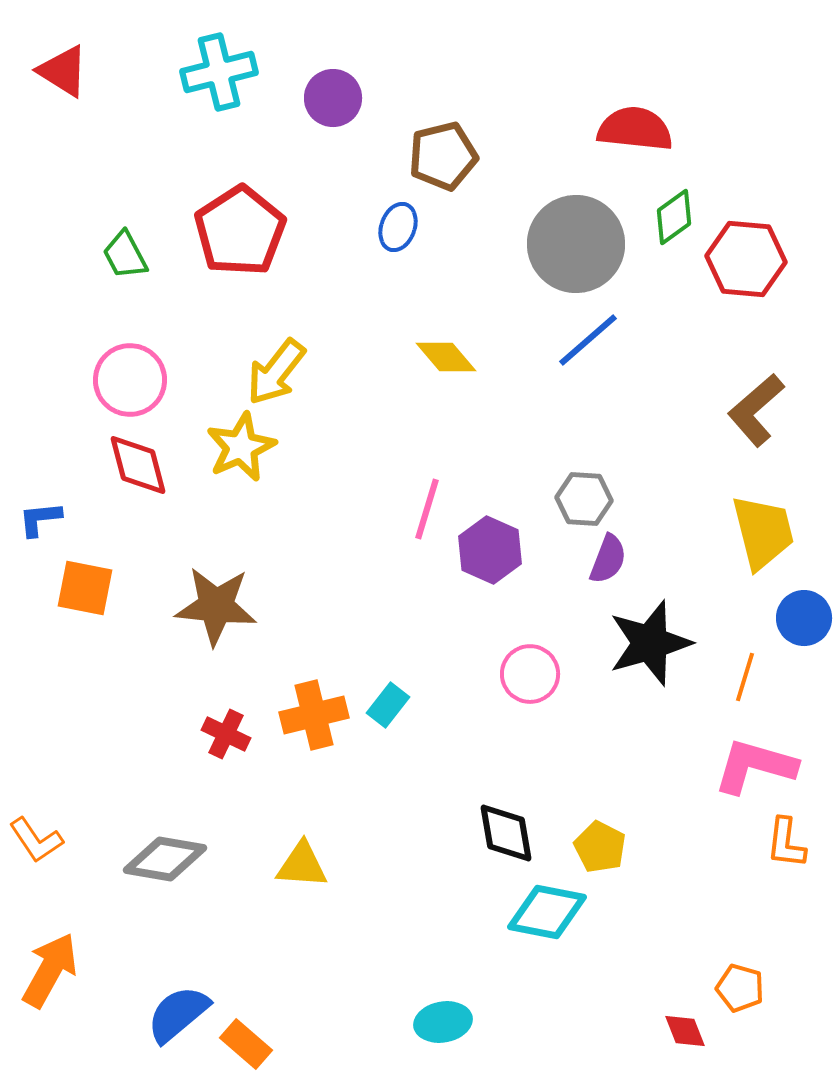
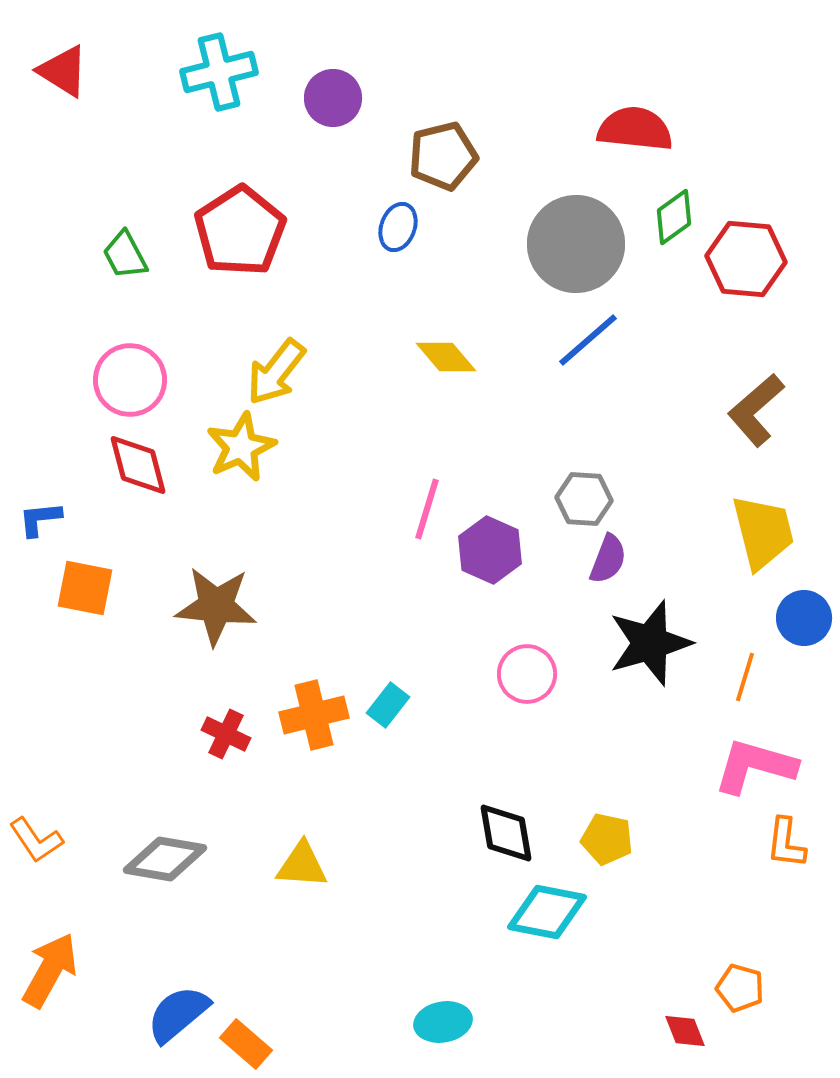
pink circle at (530, 674): moved 3 px left
yellow pentagon at (600, 847): moved 7 px right, 8 px up; rotated 15 degrees counterclockwise
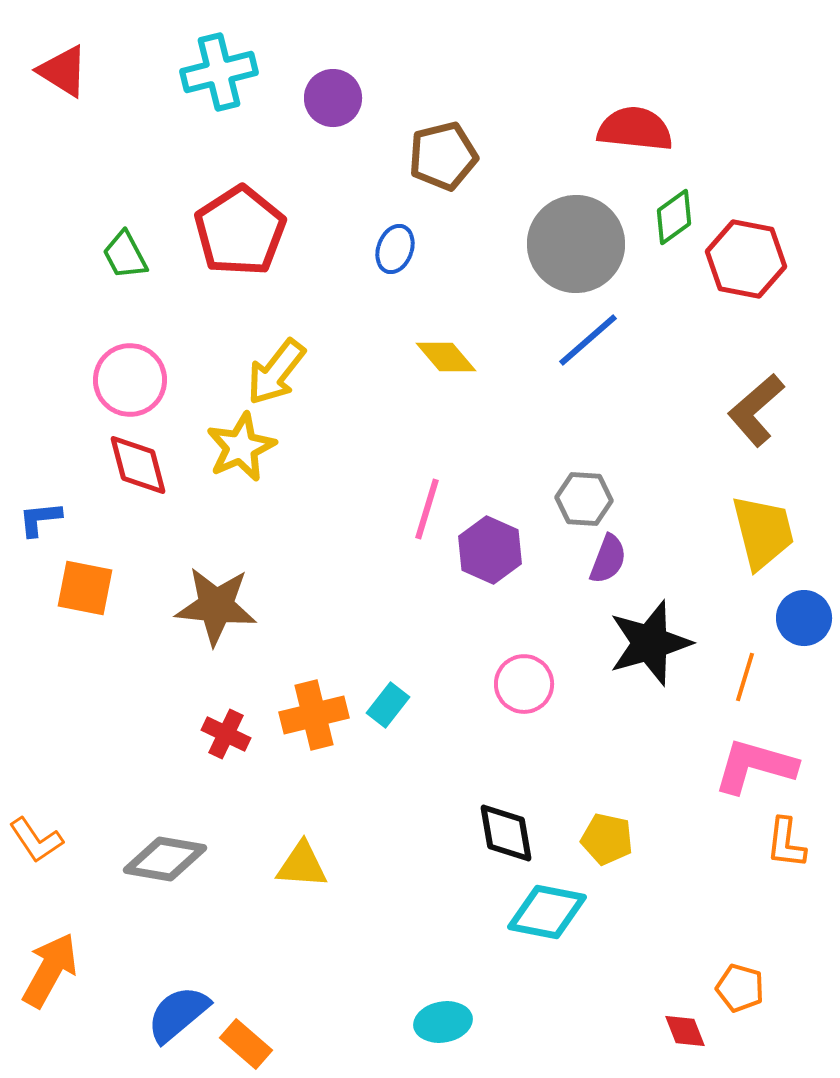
blue ellipse at (398, 227): moved 3 px left, 22 px down
red hexagon at (746, 259): rotated 6 degrees clockwise
pink circle at (527, 674): moved 3 px left, 10 px down
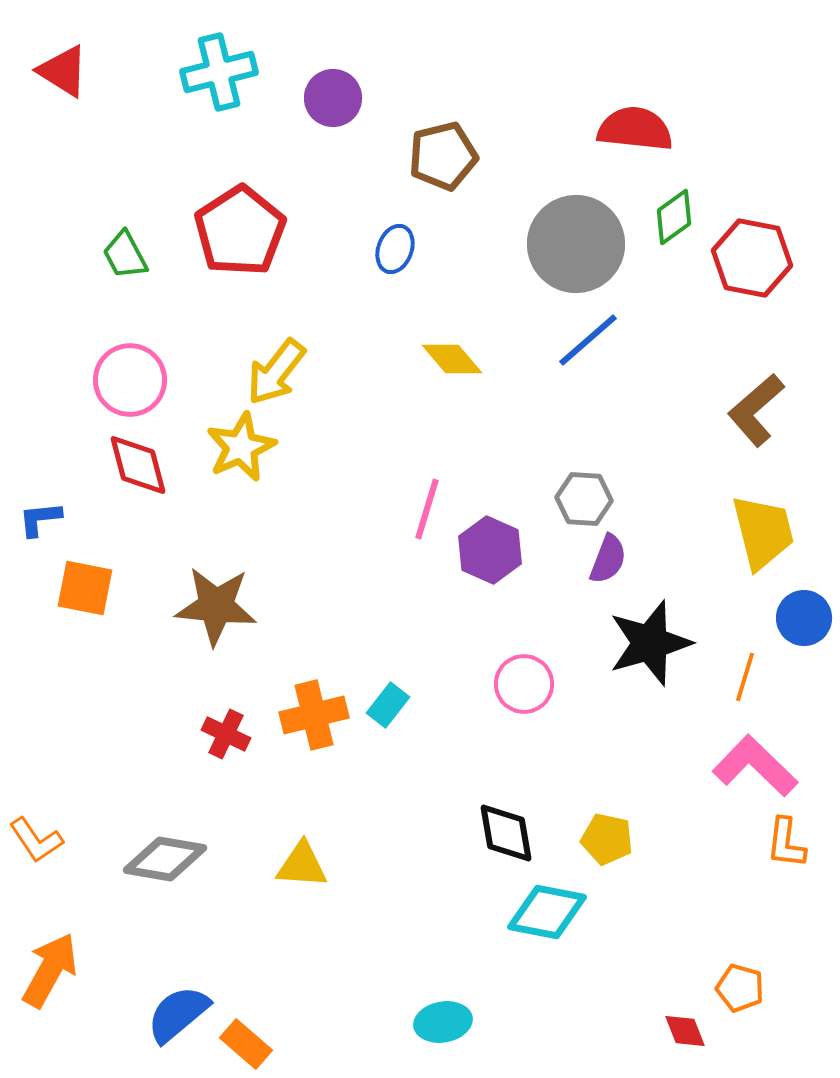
red hexagon at (746, 259): moved 6 px right, 1 px up
yellow diamond at (446, 357): moved 6 px right, 2 px down
pink L-shape at (755, 766): rotated 28 degrees clockwise
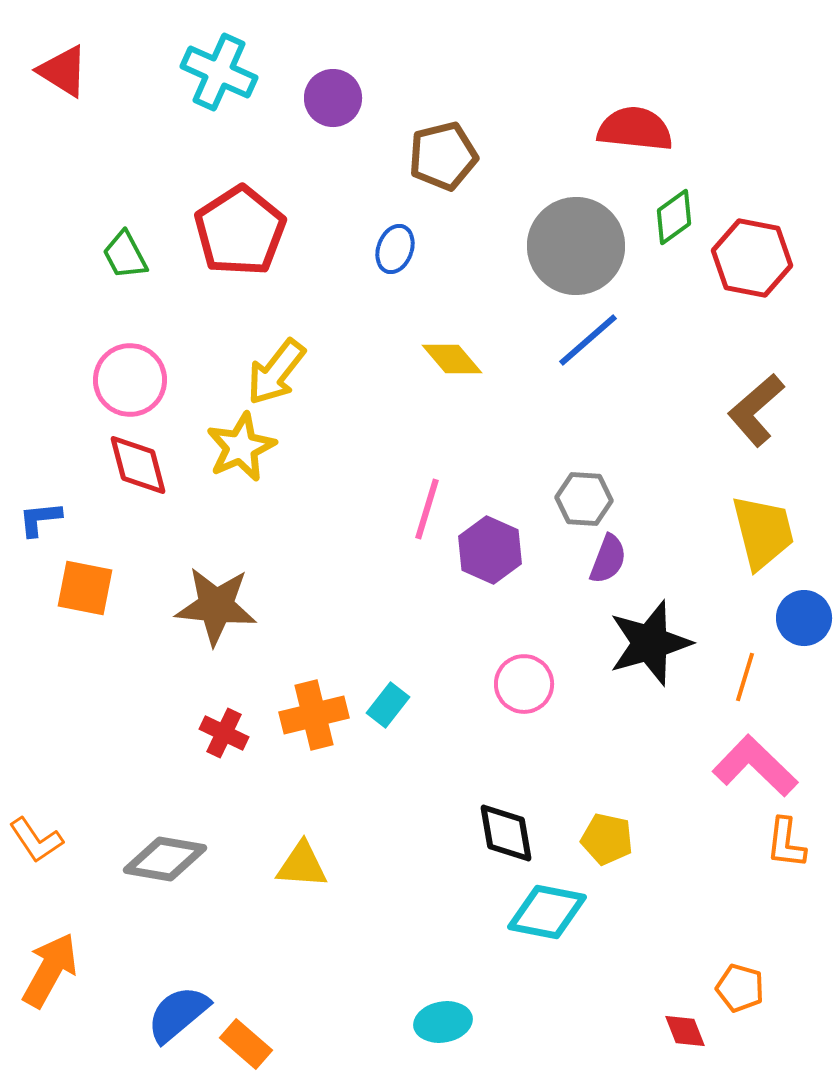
cyan cross at (219, 72): rotated 38 degrees clockwise
gray circle at (576, 244): moved 2 px down
red cross at (226, 734): moved 2 px left, 1 px up
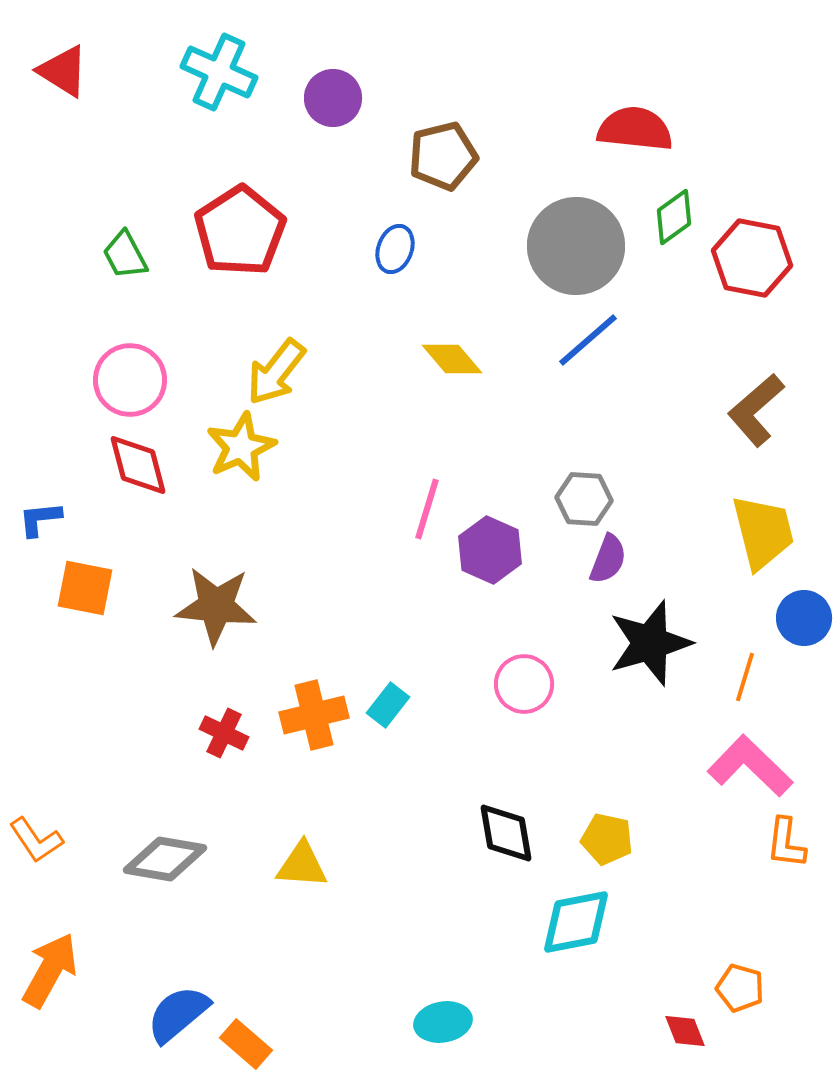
pink L-shape at (755, 766): moved 5 px left
cyan diamond at (547, 912): moved 29 px right, 10 px down; rotated 22 degrees counterclockwise
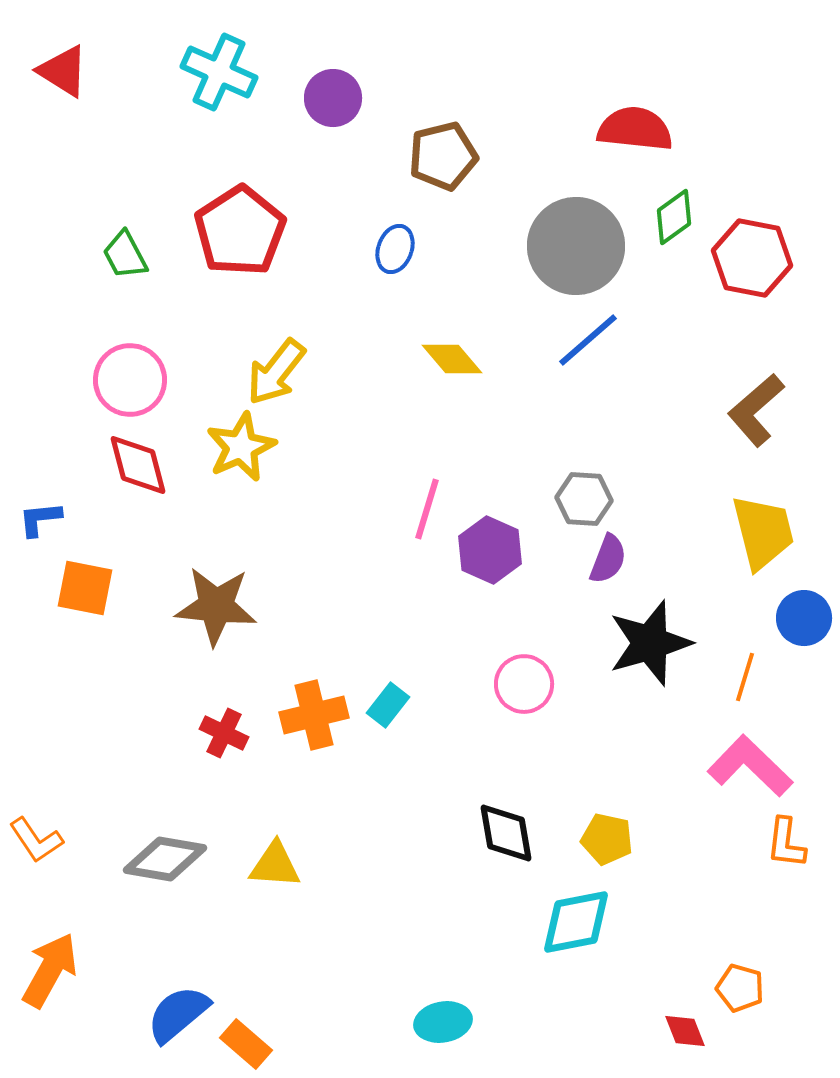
yellow triangle at (302, 865): moved 27 px left
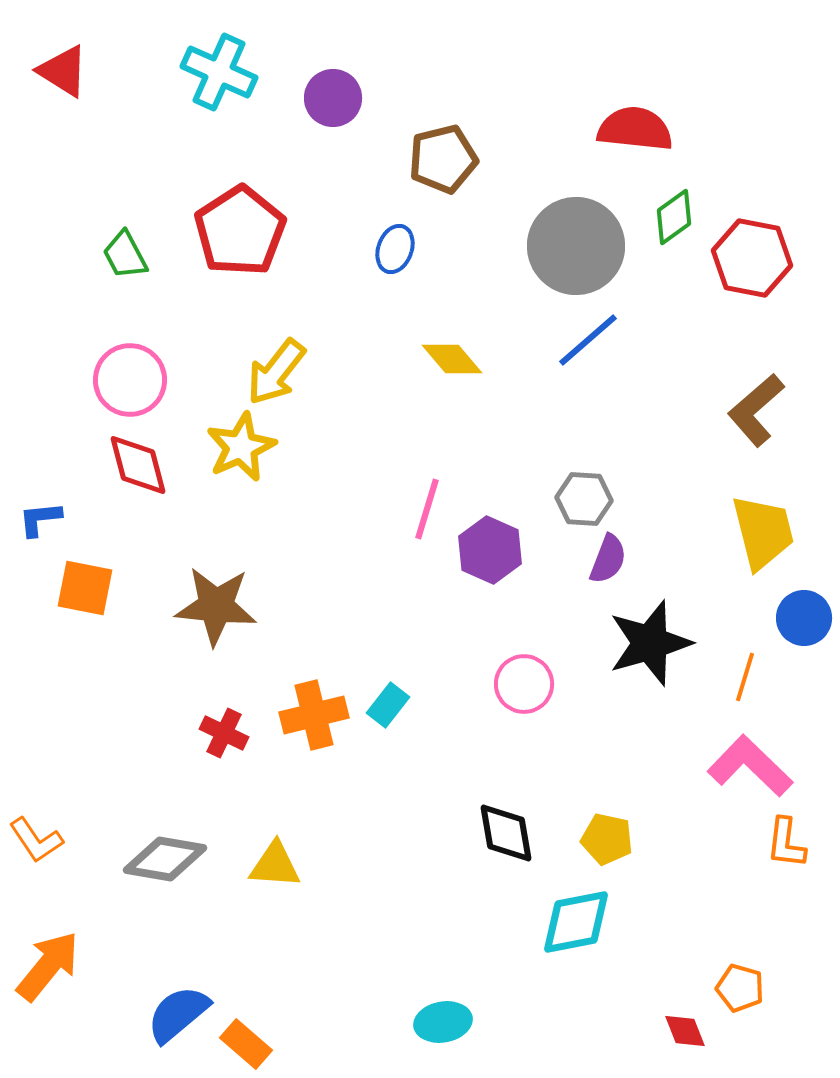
brown pentagon at (443, 156): moved 3 px down
orange arrow at (50, 970): moved 2 px left, 4 px up; rotated 10 degrees clockwise
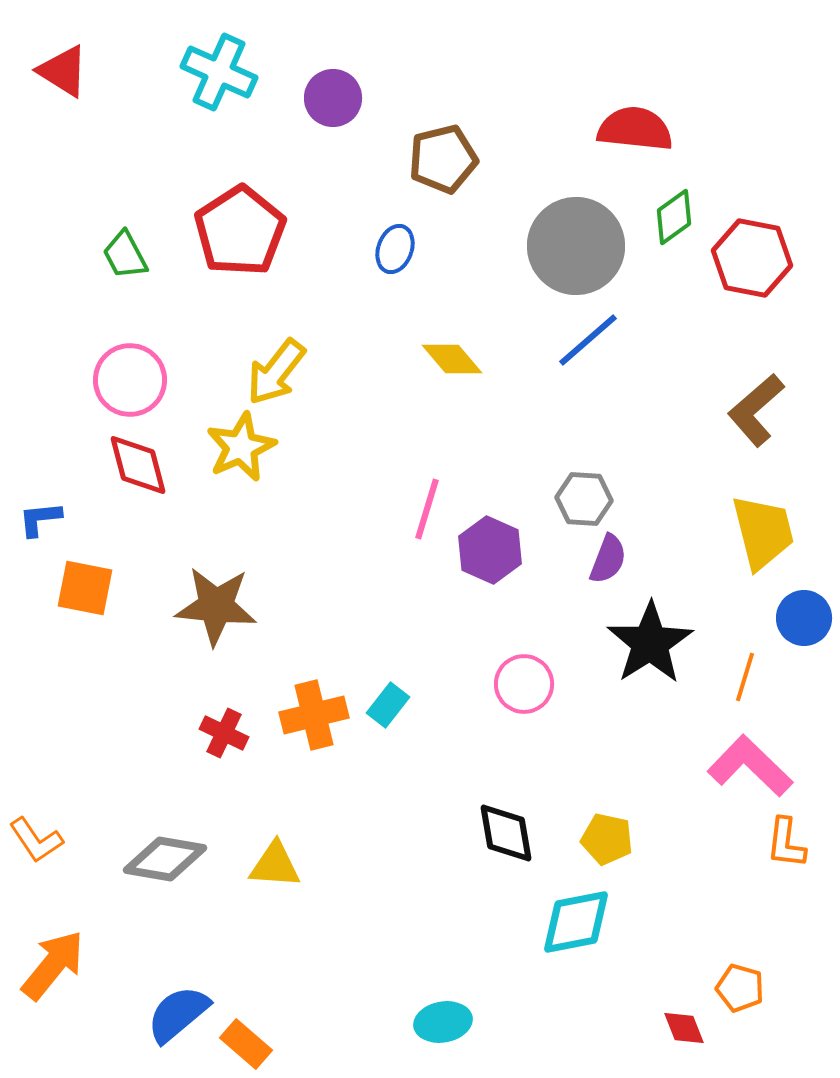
black star at (650, 643): rotated 16 degrees counterclockwise
orange arrow at (48, 966): moved 5 px right, 1 px up
red diamond at (685, 1031): moved 1 px left, 3 px up
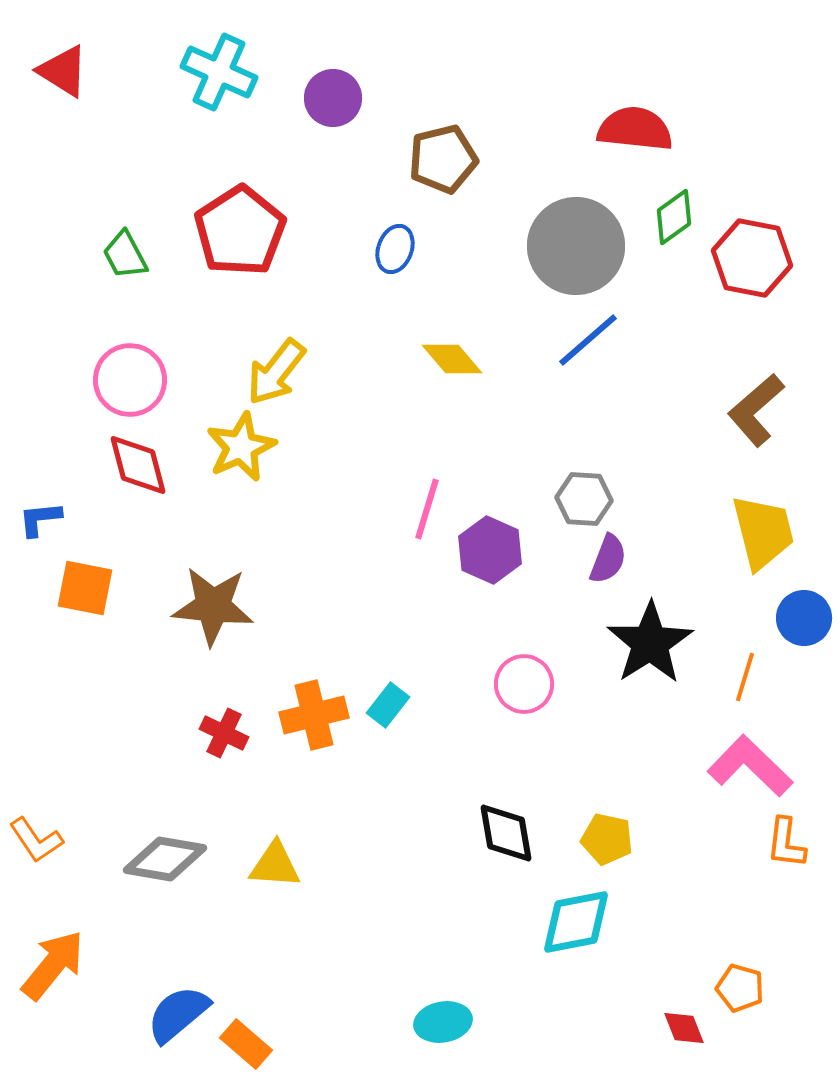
brown star at (216, 606): moved 3 px left
